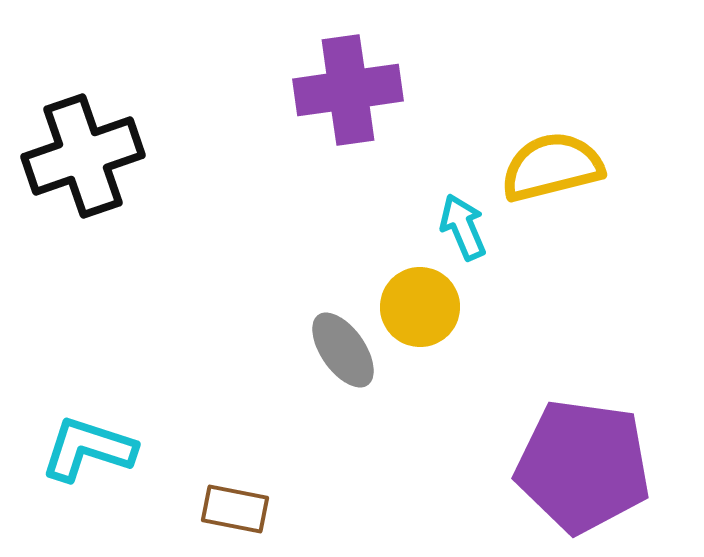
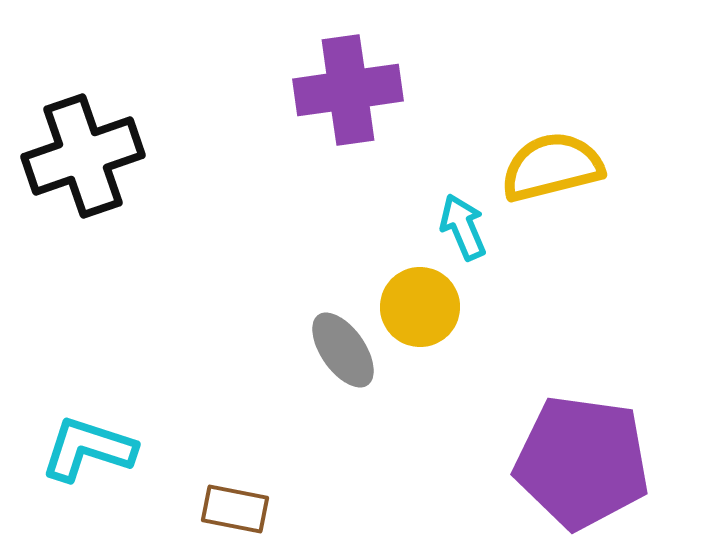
purple pentagon: moved 1 px left, 4 px up
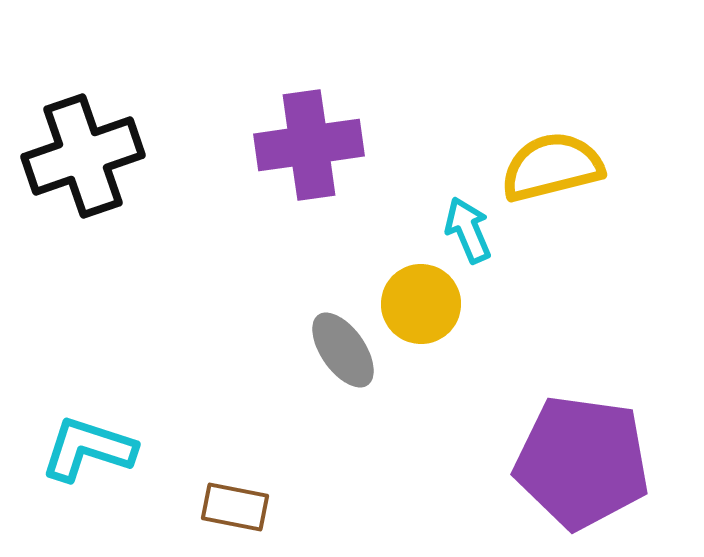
purple cross: moved 39 px left, 55 px down
cyan arrow: moved 5 px right, 3 px down
yellow circle: moved 1 px right, 3 px up
brown rectangle: moved 2 px up
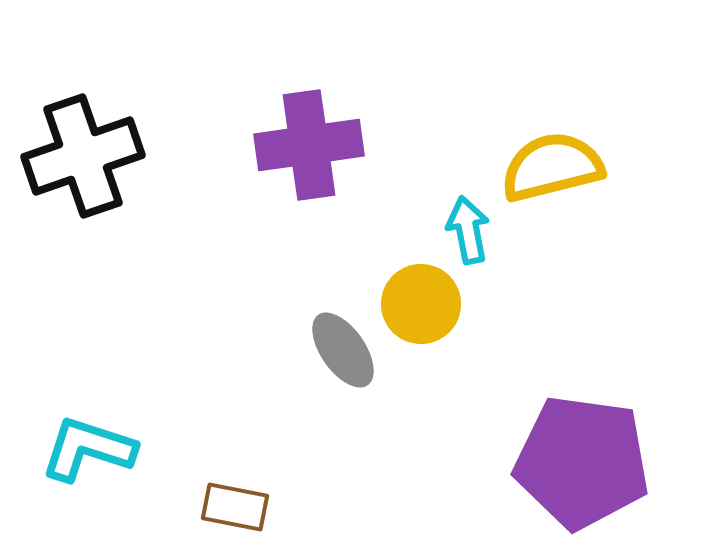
cyan arrow: rotated 12 degrees clockwise
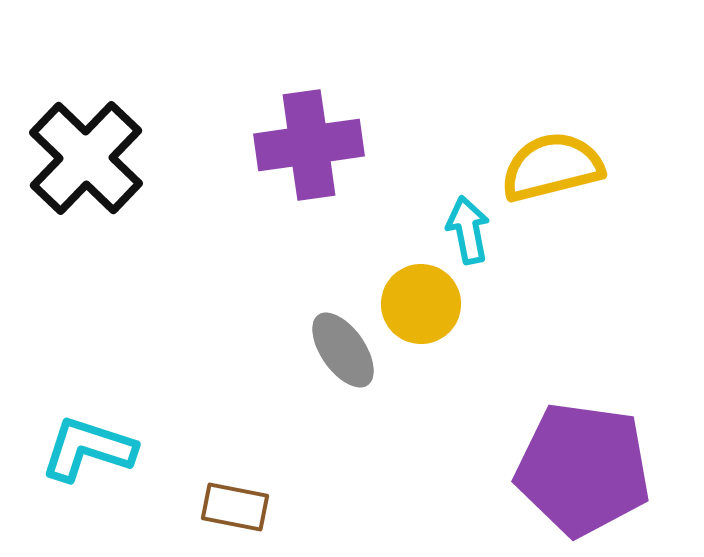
black cross: moved 3 px right, 2 px down; rotated 27 degrees counterclockwise
purple pentagon: moved 1 px right, 7 px down
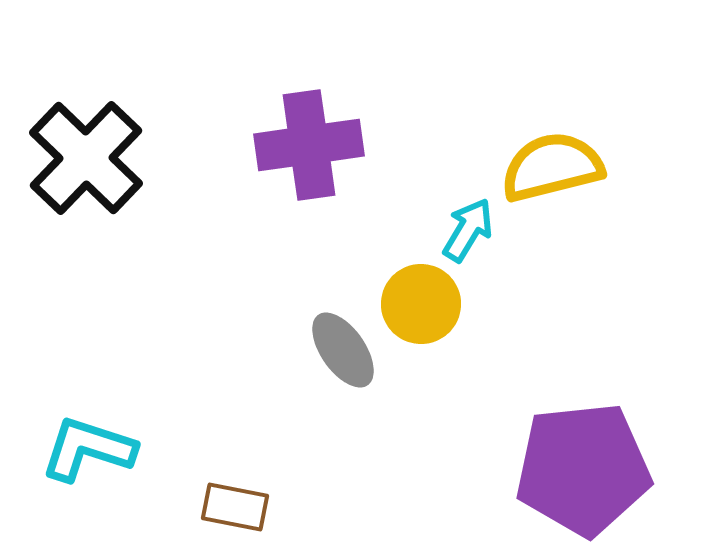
cyan arrow: rotated 42 degrees clockwise
purple pentagon: rotated 14 degrees counterclockwise
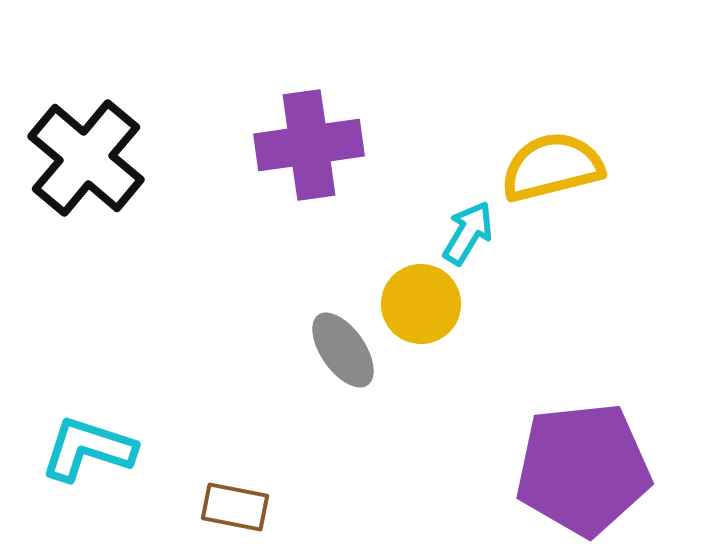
black cross: rotated 4 degrees counterclockwise
cyan arrow: moved 3 px down
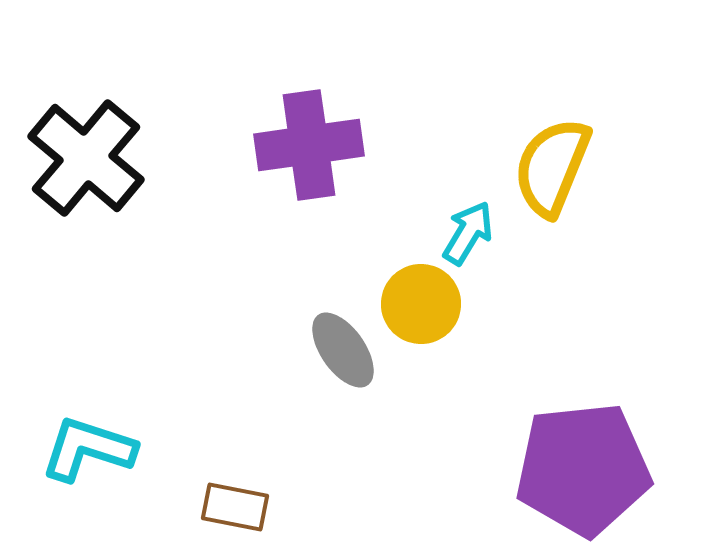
yellow semicircle: rotated 54 degrees counterclockwise
